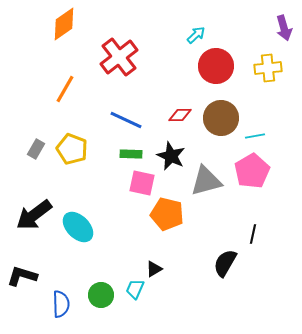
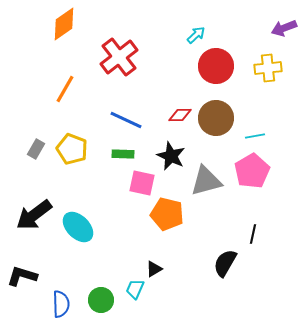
purple arrow: rotated 85 degrees clockwise
brown circle: moved 5 px left
green rectangle: moved 8 px left
green circle: moved 5 px down
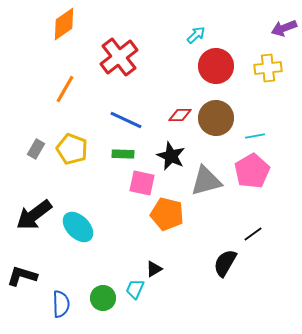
black line: rotated 42 degrees clockwise
green circle: moved 2 px right, 2 px up
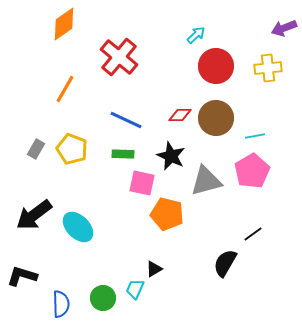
red cross: rotated 12 degrees counterclockwise
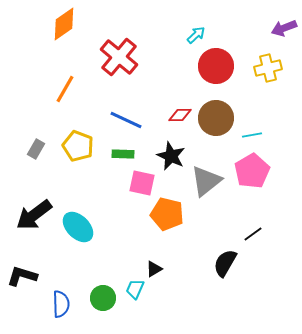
yellow cross: rotated 8 degrees counterclockwise
cyan line: moved 3 px left, 1 px up
yellow pentagon: moved 6 px right, 3 px up
gray triangle: rotated 24 degrees counterclockwise
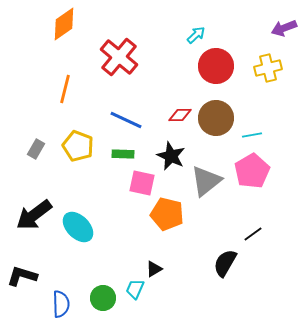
orange line: rotated 16 degrees counterclockwise
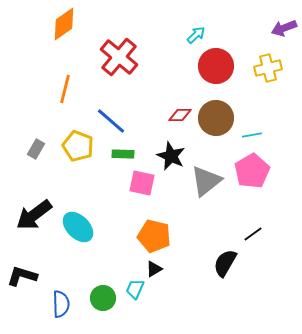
blue line: moved 15 px left, 1 px down; rotated 16 degrees clockwise
orange pentagon: moved 13 px left, 22 px down
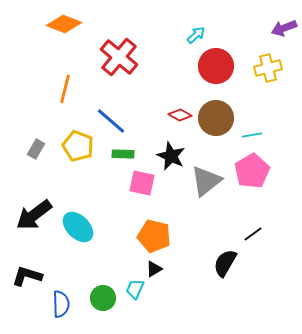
orange diamond: rotated 56 degrees clockwise
red diamond: rotated 30 degrees clockwise
black L-shape: moved 5 px right
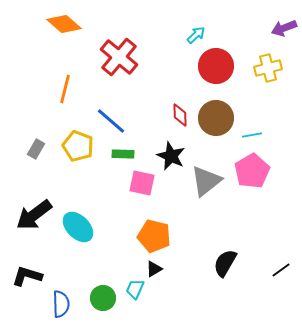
orange diamond: rotated 20 degrees clockwise
red diamond: rotated 60 degrees clockwise
black line: moved 28 px right, 36 px down
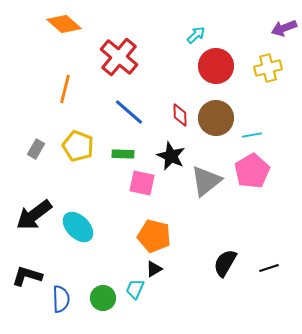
blue line: moved 18 px right, 9 px up
black line: moved 12 px left, 2 px up; rotated 18 degrees clockwise
blue semicircle: moved 5 px up
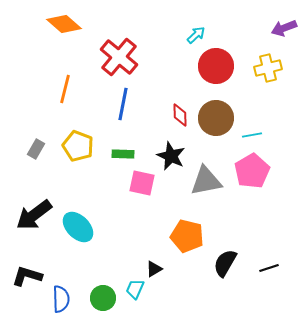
blue line: moved 6 px left, 8 px up; rotated 60 degrees clockwise
gray triangle: rotated 28 degrees clockwise
orange pentagon: moved 33 px right
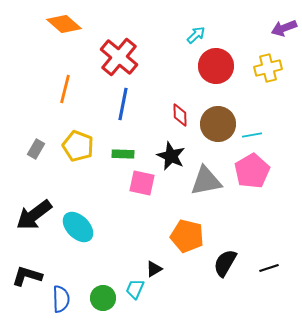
brown circle: moved 2 px right, 6 px down
